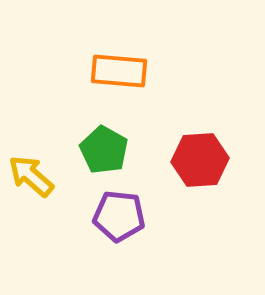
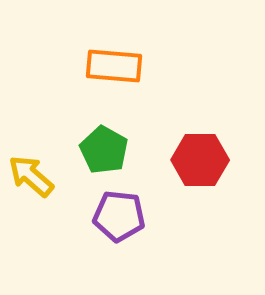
orange rectangle: moved 5 px left, 5 px up
red hexagon: rotated 4 degrees clockwise
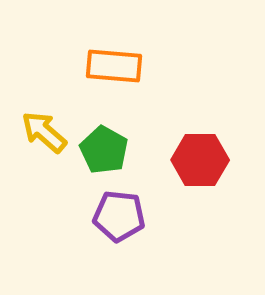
yellow arrow: moved 13 px right, 44 px up
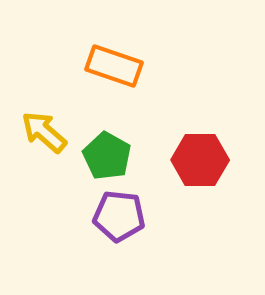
orange rectangle: rotated 14 degrees clockwise
green pentagon: moved 3 px right, 6 px down
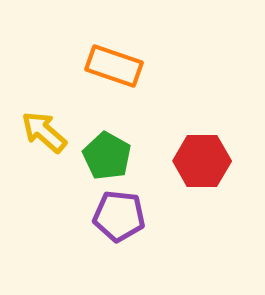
red hexagon: moved 2 px right, 1 px down
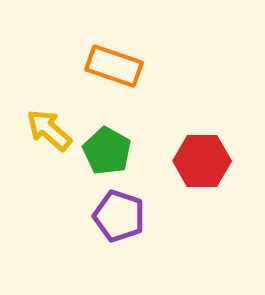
yellow arrow: moved 5 px right, 2 px up
green pentagon: moved 5 px up
purple pentagon: rotated 12 degrees clockwise
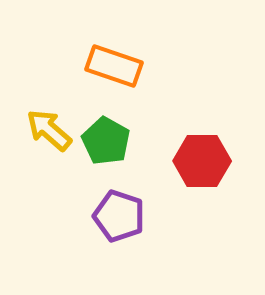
green pentagon: moved 1 px left, 10 px up
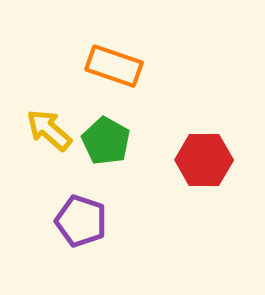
red hexagon: moved 2 px right, 1 px up
purple pentagon: moved 38 px left, 5 px down
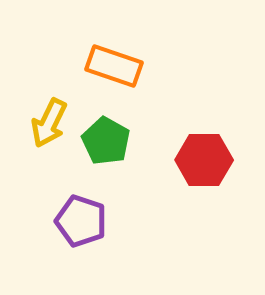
yellow arrow: moved 7 px up; rotated 105 degrees counterclockwise
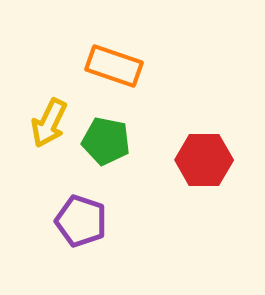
green pentagon: rotated 18 degrees counterclockwise
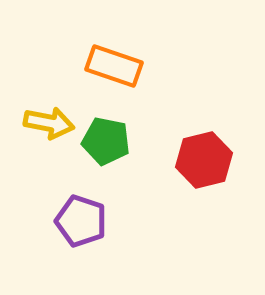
yellow arrow: rotated 105 degrees counterclockwise
red hexagon: rotated 14 degrees counterclockwise
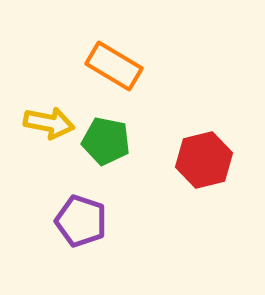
orange rectangle: rotated 12 degrees clockwise
